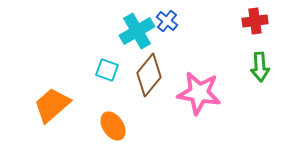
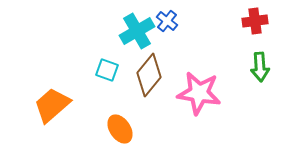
orange ellipse: moved 7 px right, 3 px down
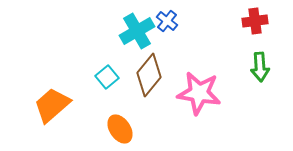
cyan square: moved 7 px down; rotated 30 degrees clockwise
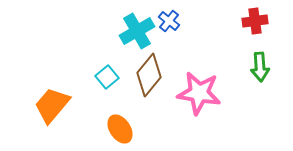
blue cross: moved 2 px right
orange trapezoid: rotated 9 degrees counterclockwise
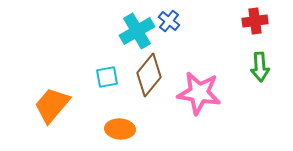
cyan square: rotated 30 degrees clockwise
orange ellipse: rotated 52 degrees counterclockwise
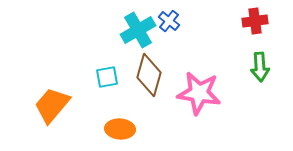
cyan cross: moved 1 px right, 1 px up
brown diamond: rotated 24 degrees counterclockwise
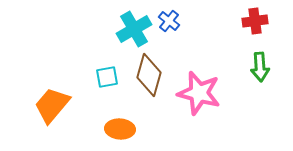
cyan cross: moved 4 px left, 1 px up
pink star: rotated 6 degrees clockwise
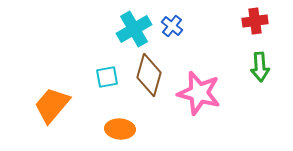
blue cross: moved 3 px right, 5 px down
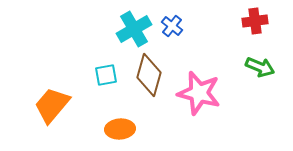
green arrow: rotated 64 degrees counterclockwise
cyan square: moved 1 px left, 2 px up
orange ellipse: rotated 8 degrees counterclockwise
